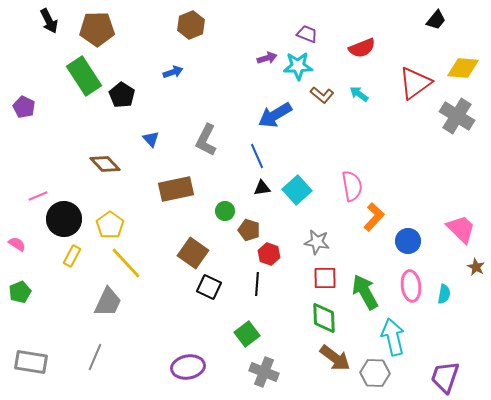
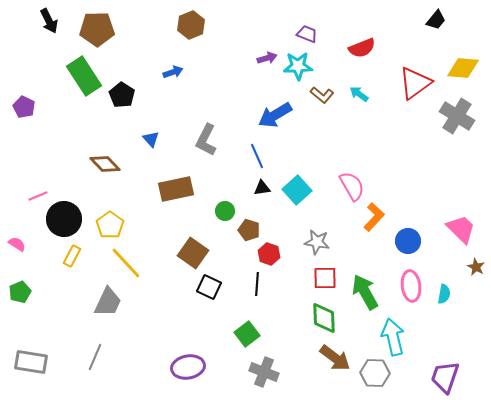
pink semicircle at (352, 186): rotated 20 degrees counterclockwise
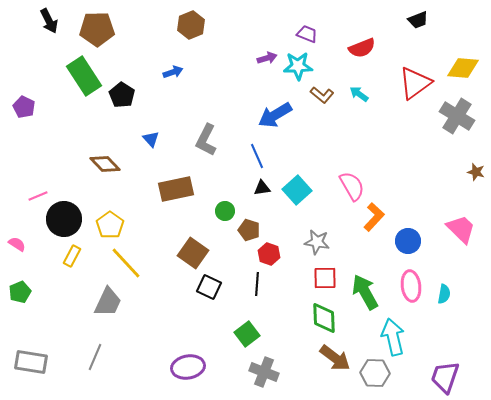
black trapezoid at (436, 20): moved 18 px left; rotated 30 degrees clockwise
brown star at (476, 267): moved 95 px up; rotated 12 degrees counterclockwise
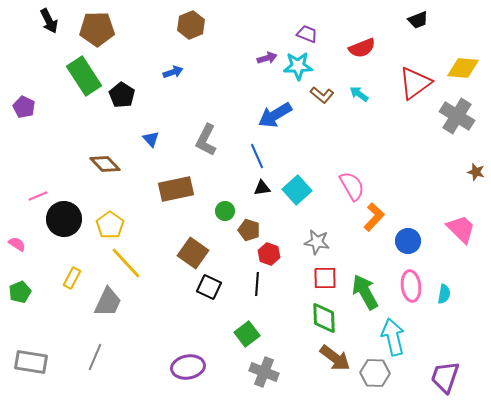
yellow rectangle at (72, 256): moved 22 px down
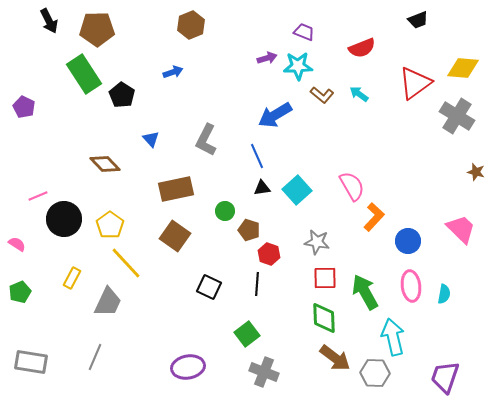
purple trapezoid at (307, 34): moved 3 px left, 2 px up
green rectangle at (84, 76): moved 2 px up
brown square at (193, 253): moved 18 px left, 17 px up
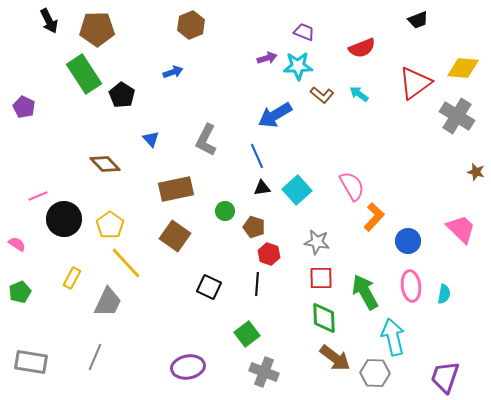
brown pentagon at (249, 230): moved 5 px right, 3 px up
red square at (325, 278): moved 4 px left
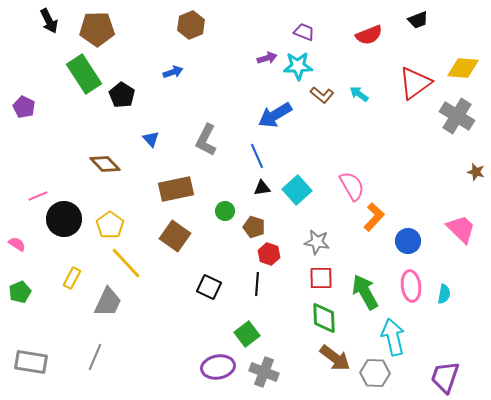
red semicircle at (362, 48): moved 7 px right, 13 px up
purple ellipse at (188, 367): moved 30 px right
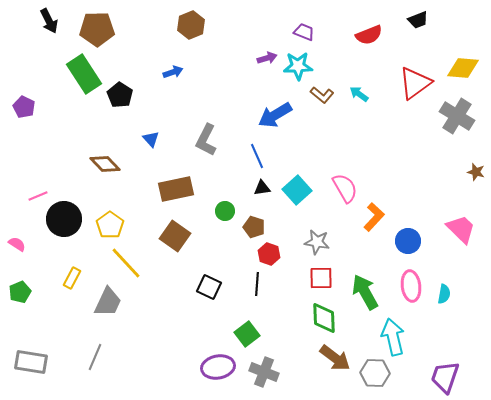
black pentagon at (122, 95): moved 2 px left
pink semicircle at (352, 186): moved 7 px left, 2 px down
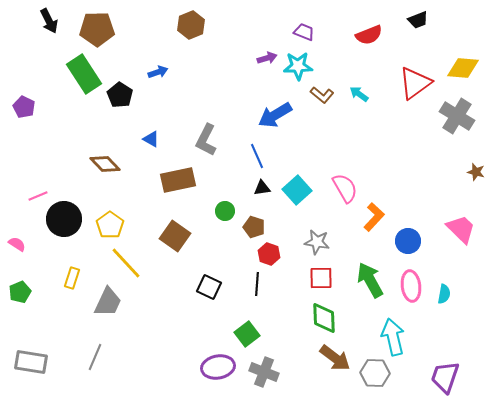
blue arrow at (173, 72): moved 15 px left
blue triangle at (151, 139): rotated 18 degrees counterclockwise
brown rectangle at (176, 189): moved 2 px right, 9 px up
yellow rectangle at (72, 278): rotated 10 degrees counterclockwise
green arrow at (365, 292): moved 5 px right, 12 px up
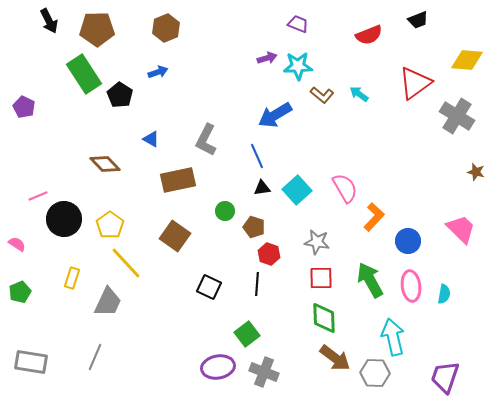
brown hexagon at (191, 25): moved 25 px left, 3 px down
purple trapezoid at (304, 32): moved 6 px left, 8 px up
yellow diamond at (463, 68): moved 4 px right, 8 px up
